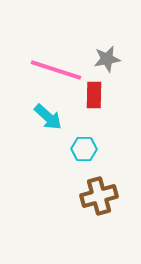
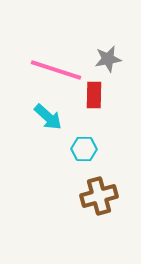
gray star: moved 1 px right
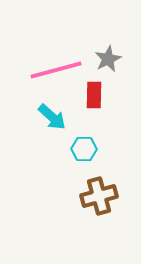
gray star: rotated 16 degrees counterclockwise
pink line: rotated 33 degrees counterclockwise
cyan arrow: moved 4 px right
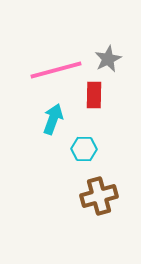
cyan arrow: moved 1 px right, 2 px down; rotated 112 degrees counterclockwise
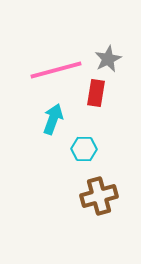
red rectangle: moved 2 px right, 2 px up; rotated 8 degrees clockwise
